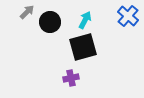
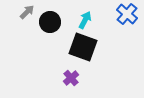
blue cross: moved 1 px left, 2 px up
black square: rotated 36 degrees clockwise
purple cross: rotated 28 degrees counterclockwise
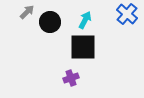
black square: rotated 20 degrees counterclockwise
purple cross: rotated 21 degrees clockwise
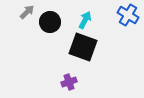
blue cross: moved 1 px right, 1 px down; rotated 10 degrees counterclockwise
black square: rotated 20 degrees clockwise
purple cross: moved 2 px left, 4 px down
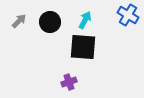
gray arrow: moved 8 px left, 9 px down
black square: rotated 16 degrees counterclockwise
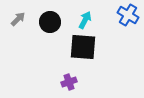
gray arrow: moved 1 px left, 2 px up
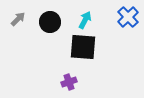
blue cross: moved 2 px down; rotated 15 degrees clockwise
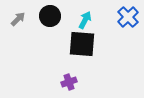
black circle: moved 6 px up
black square: moved 1 px left, 3 px up
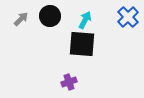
gray arrow: moved 3 px right
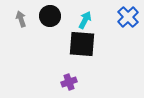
gray arrow: rotated 63 degrees counterclockwise
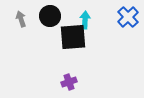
cyan arrow: rotated 24 degrees counterclockwise
black square: moved 9 px left, 7 px up; rotated 8 degrees counterclockwise
